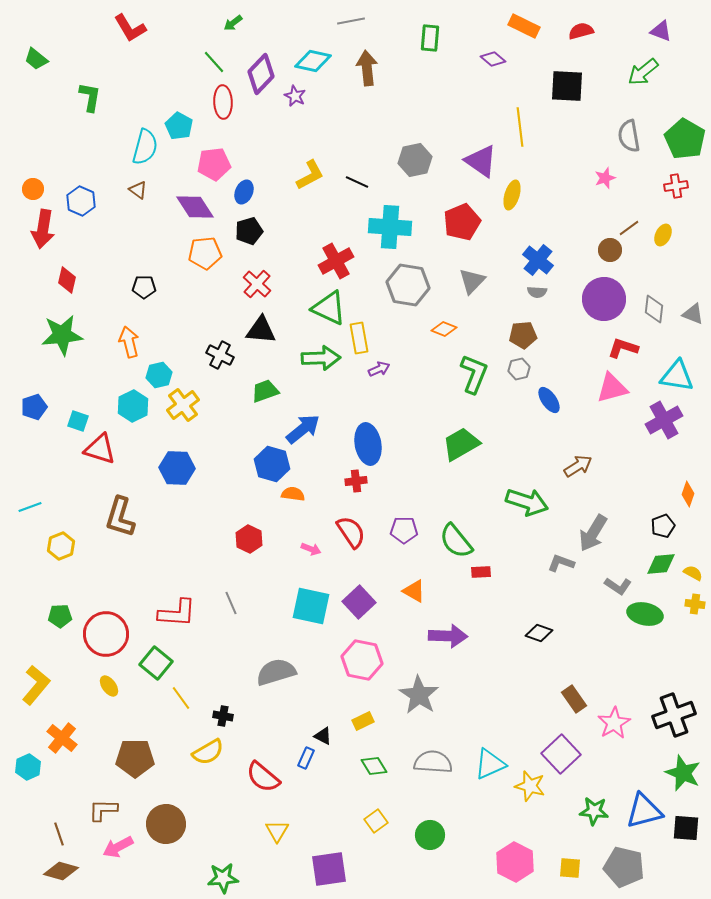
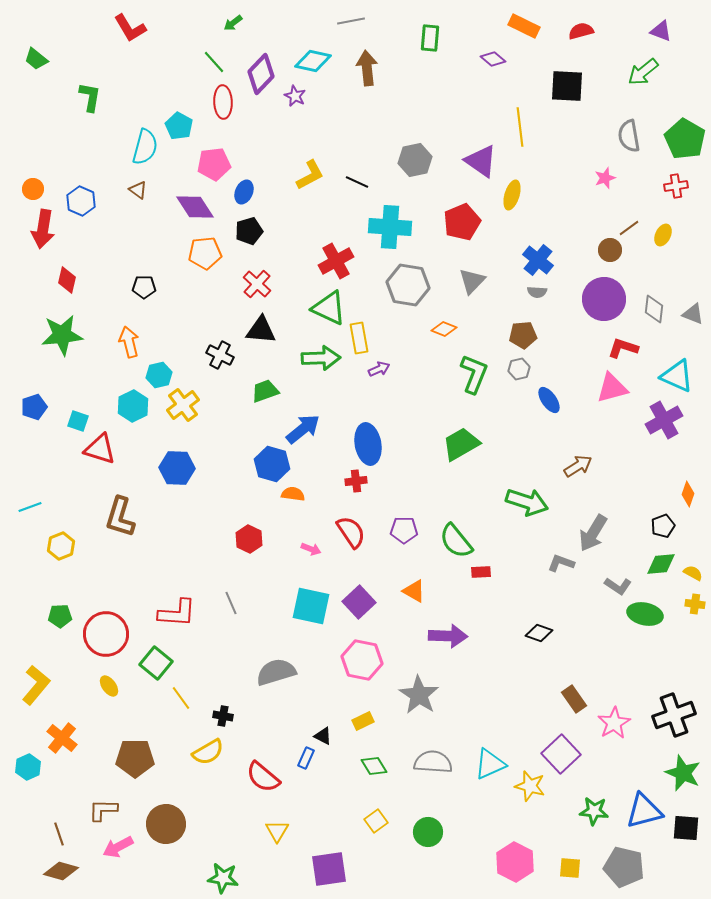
cyan triangle at (677, 376): rotated 15 degrees clockwise
green circle at (430, 835): moved 2 px left, 3 px up
green star at (223, 878): rotated 12 degrees clockwise
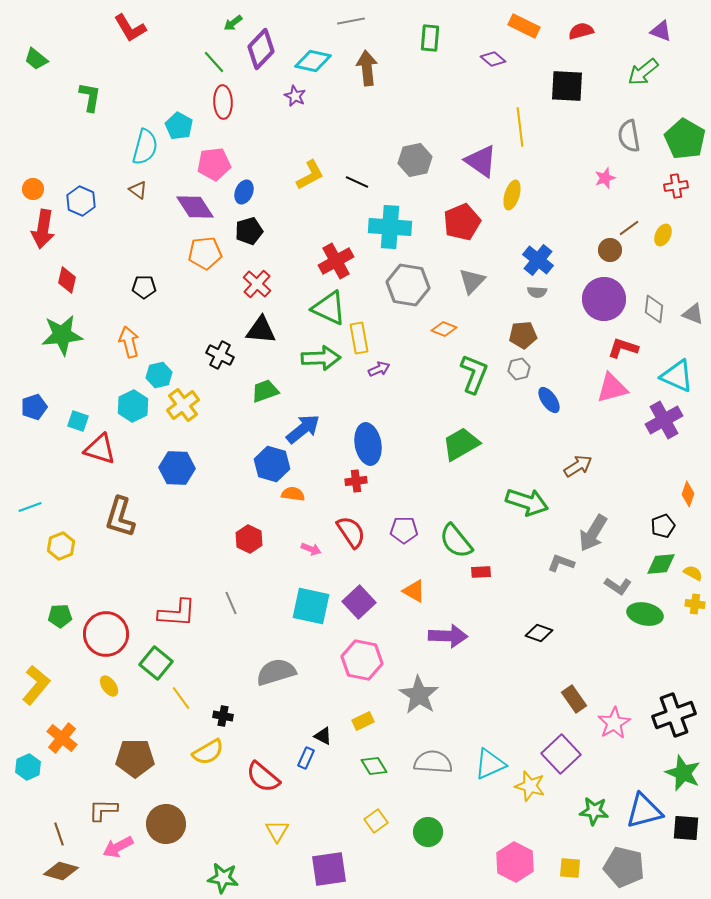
purple diamond at (261, 74): moved 25 px up
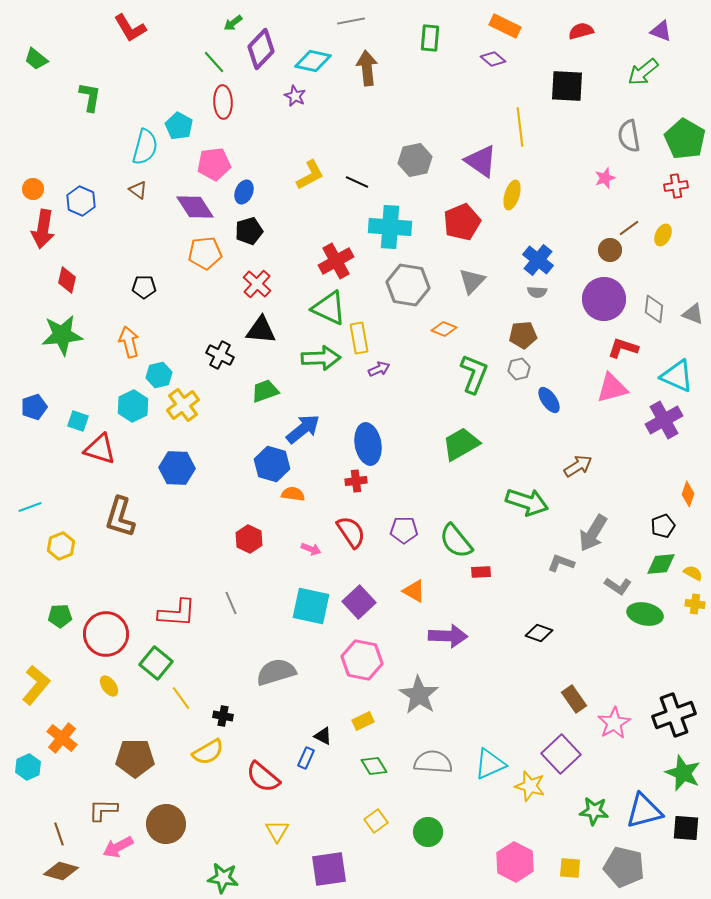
orange rectangle at (524, 26): moved 19 px left
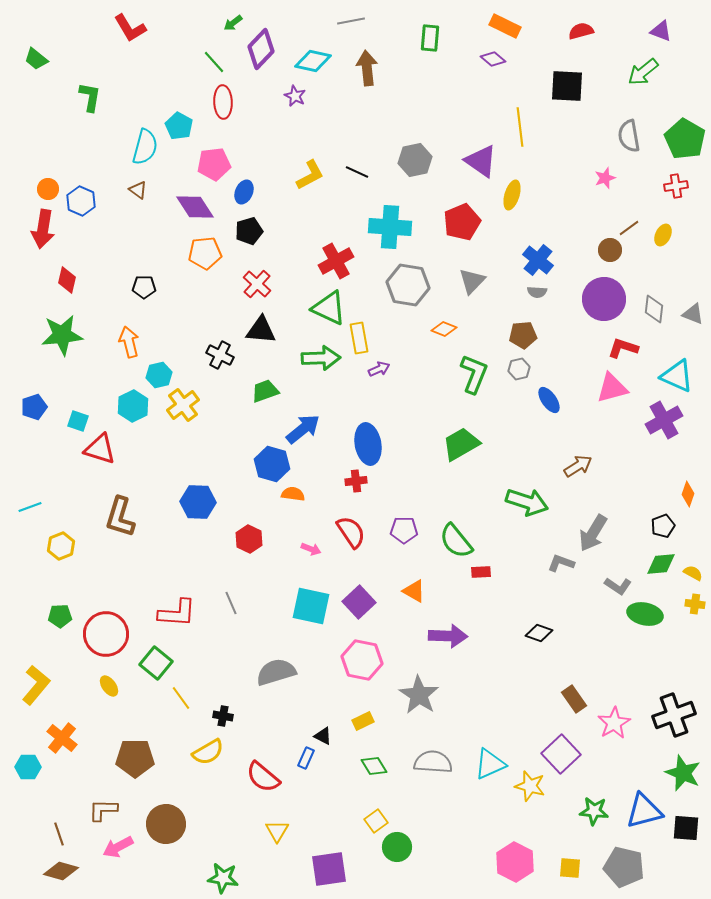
black line at (357, 182): moved 10 px up
orange circle at (33, 189): moved 15 px right
blue hexagon at (177, 468): moved 21 px right, 34 px down
cyan hexagon at (28, 767): rotated 25 degrees clockwise
green circle at (428, 832): moved 31 px left, 15 px down
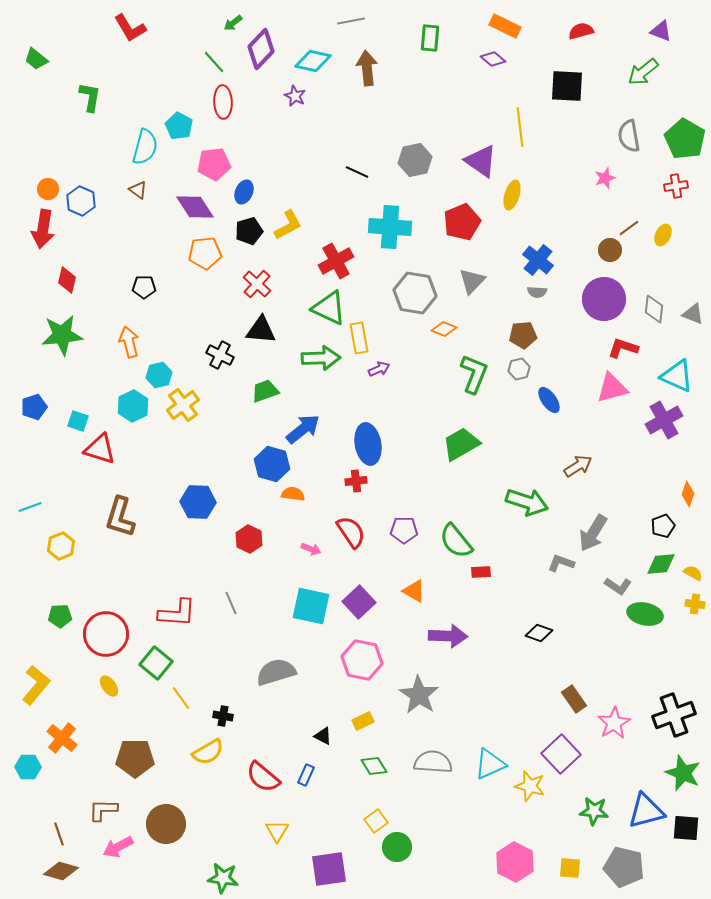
yellow L-shape at (310, 175): moved 22 px left, 50 px down
gray hexagon at (408, 285): moved 7 px right, 8 px down
blue rectangle at (306, 758): moved 17 px down
blue triangle at (644, 811): moved 2 px right
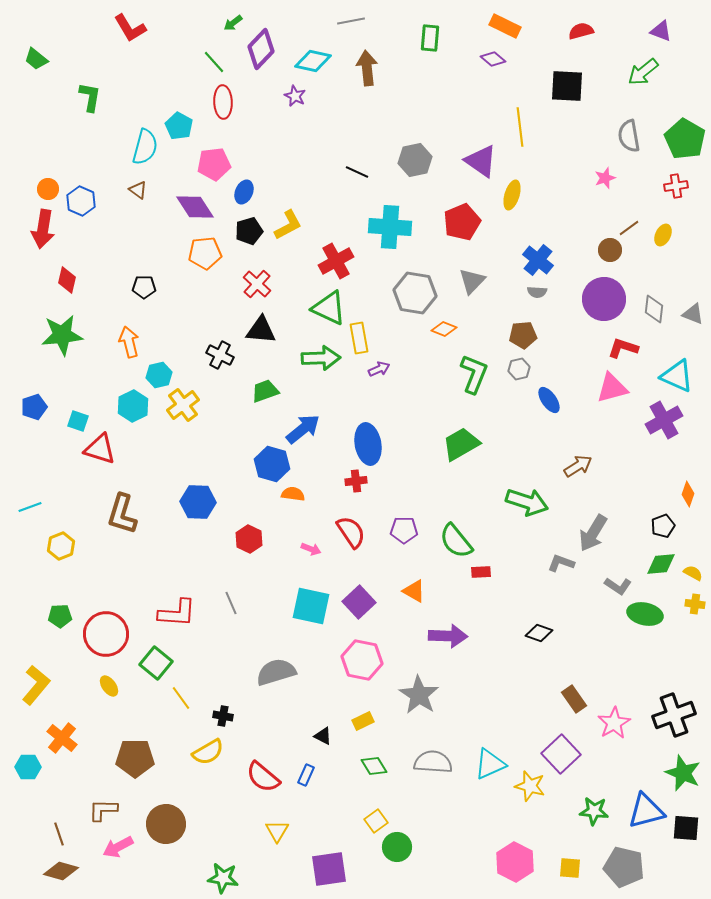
brown L-shape at (120, 517): moved 2 px right, 3 px up
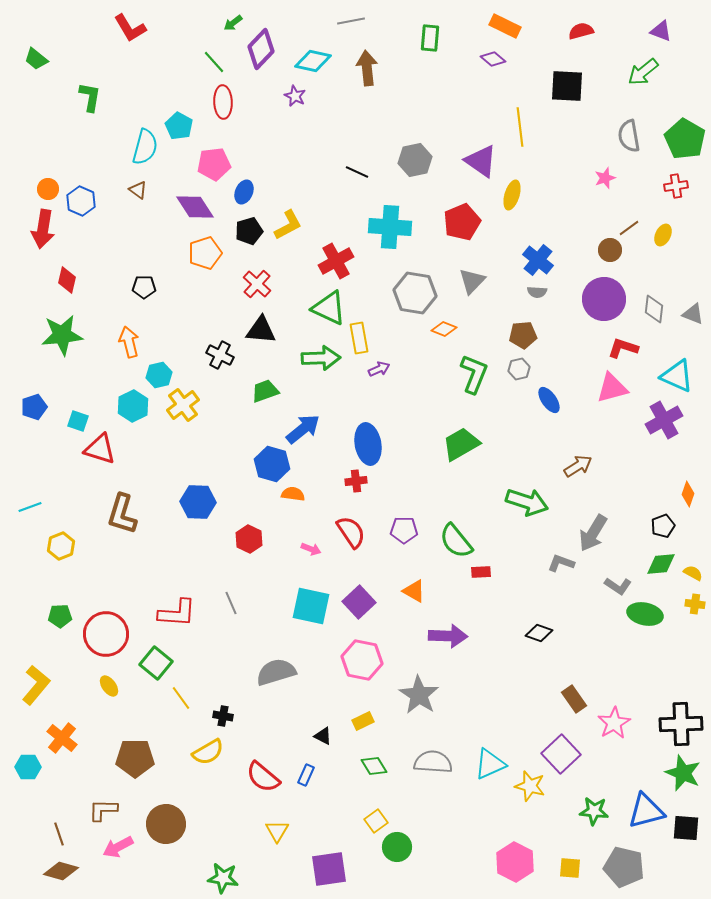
orange pentagon at (205, 253): rotated 12 degrees counterclockwise
black cross at (674, 715): moved 7 px right, 9 px down; rotated 18 degrees clockwise
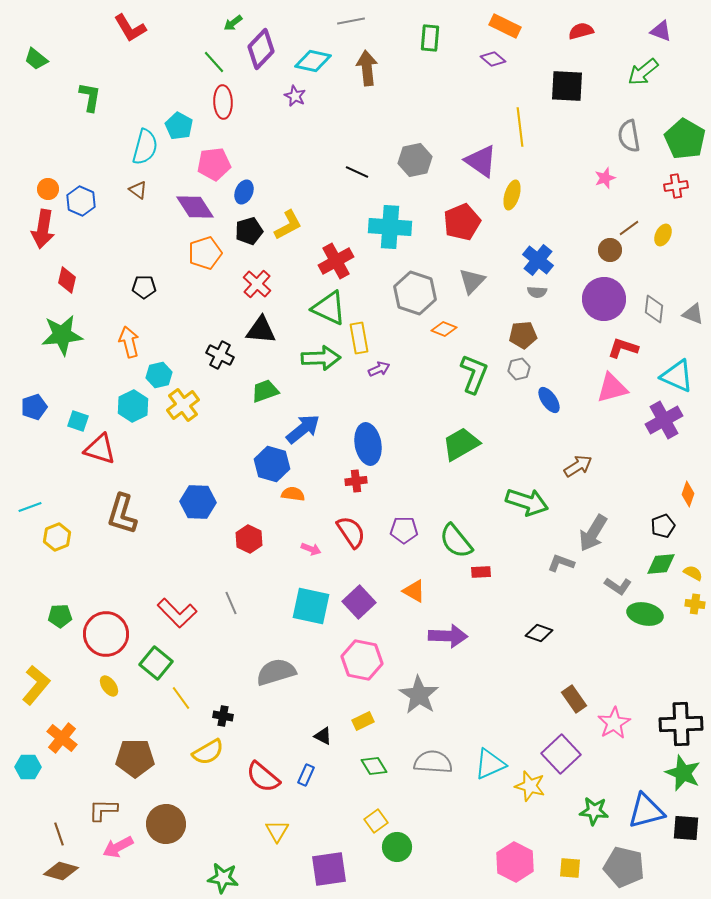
gray hexagon at (415, 293): rotated 9 degrees clockwise
yellow hexagon at (61, 546): moved 4 px left, 9 px up
red L-shape at (177, 613): rotated 42 degrees clockwise
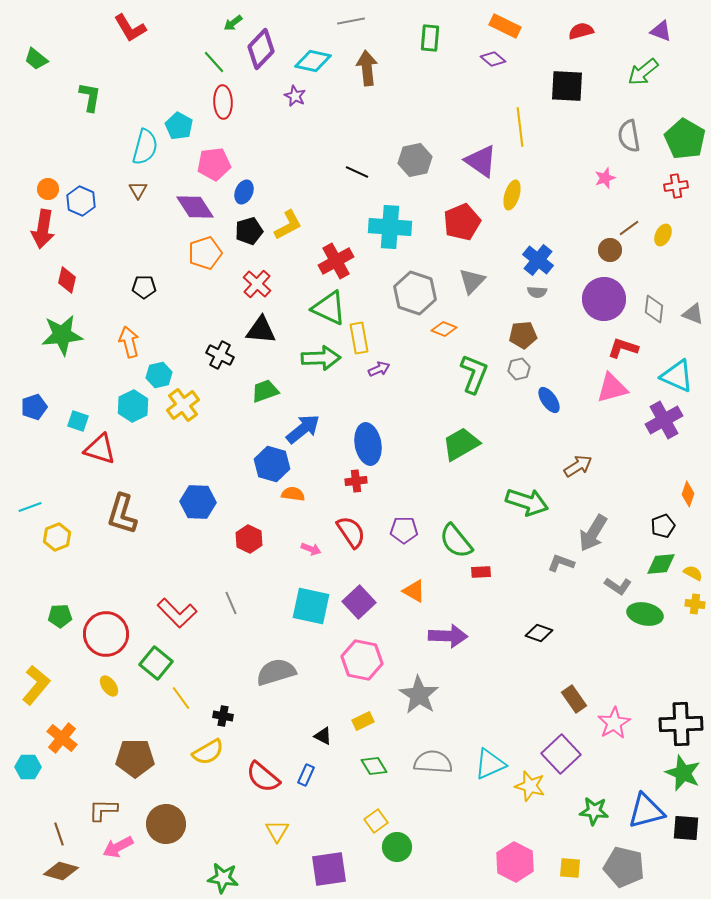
brown triangle at (138, 190): rotated 24 degrees clockwise
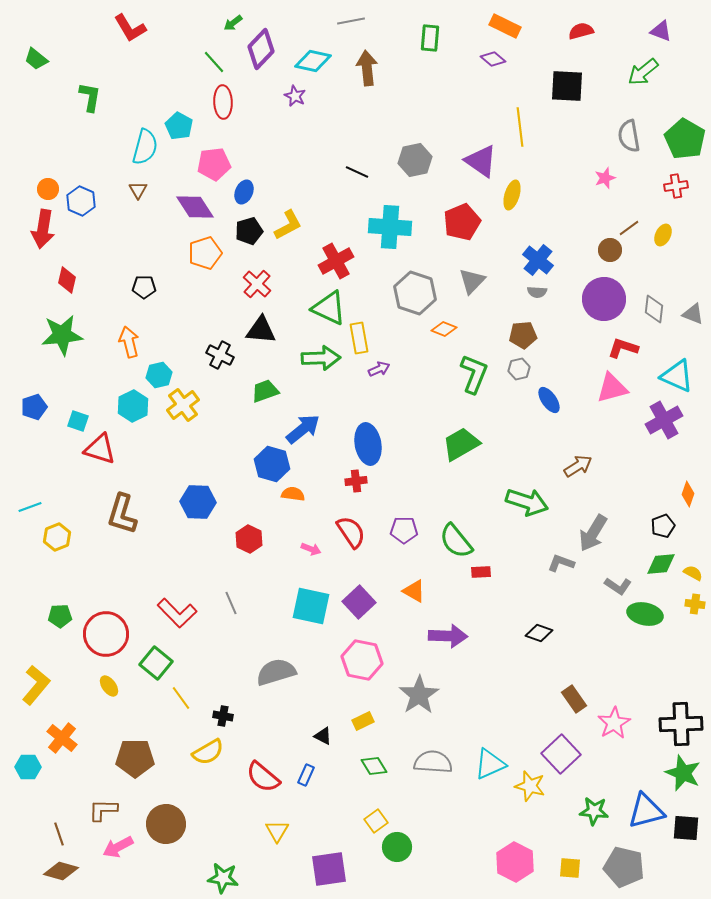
gray star at (419, 695): rotated 6 degrees clockwise
